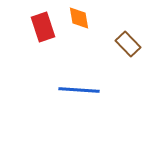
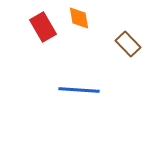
red rectangle: rotated 12 degrees counterclockwise
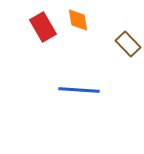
orange diamond: moved 1 px left, 2 px down
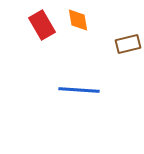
red rectangle: moved 1 px left, 2 px up
brown rectangle: rotated 60 degrees counterclockwise
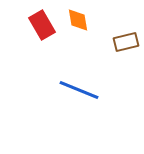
brown rectangle: moved 2 px left, 2 px up
blue line: rotated 18 degrees clockwise
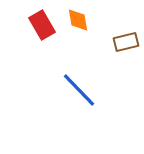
blue line: rotated 24 degrees clockwise
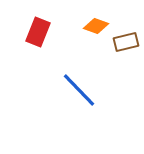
orange diamond: moved 18 px right, 6 px down; rotated 60 degrees counterclockwise
red rectangle: moved 4 px left, 7 px down; rotated 52 degrees clockwise
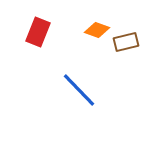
orange diamond: moved 1 px right, 4 px down
